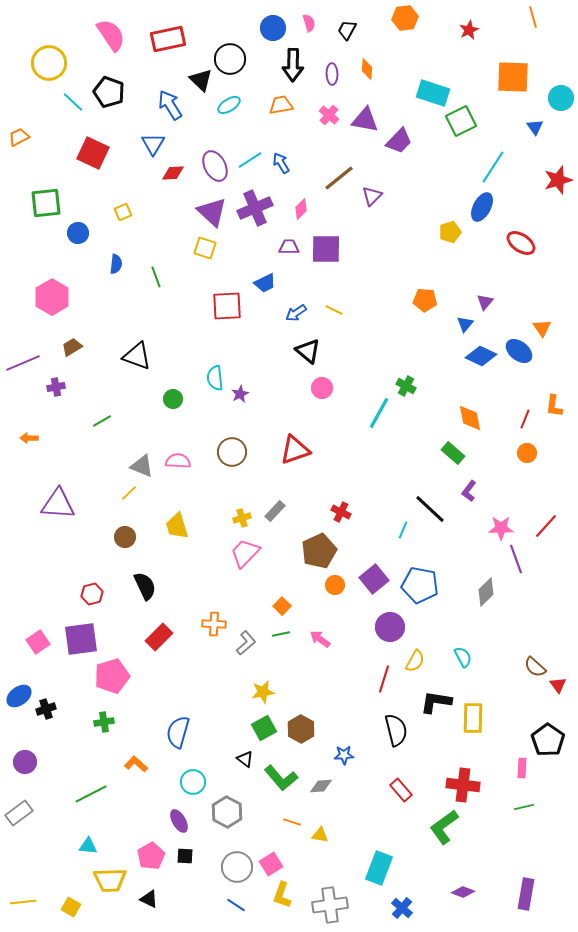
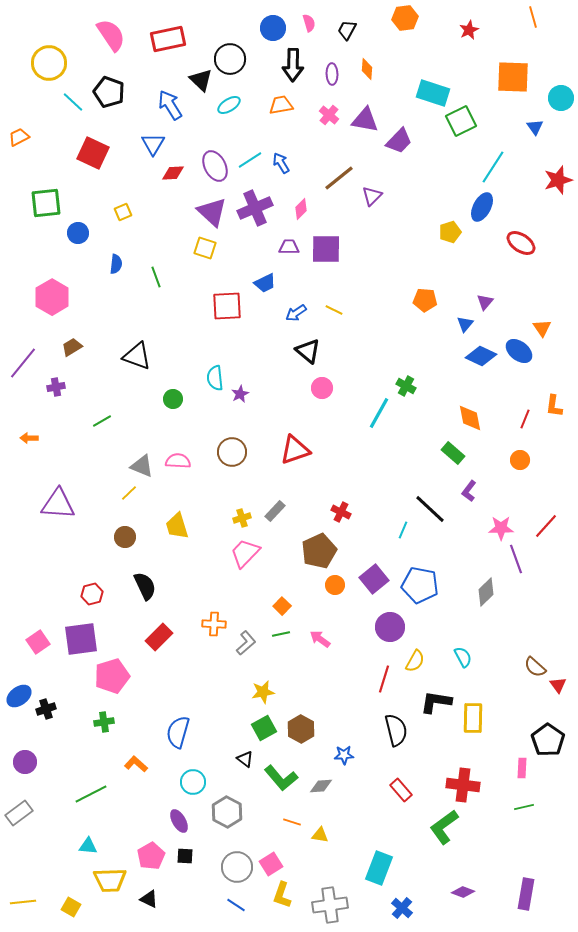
purple line at (23, 363): rotated 28 degrees counterclockwise
orange circle at (527, 453): moved 7 px left, 7 px down
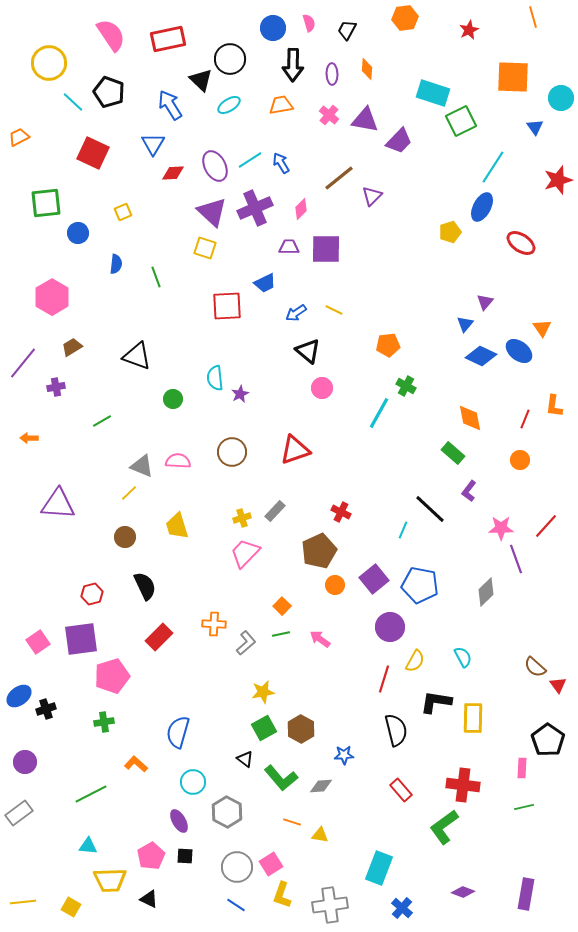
orange pentagon at (425, 300): moved 37 px left, 45 px down; rotated 10 degrees counterclockwise
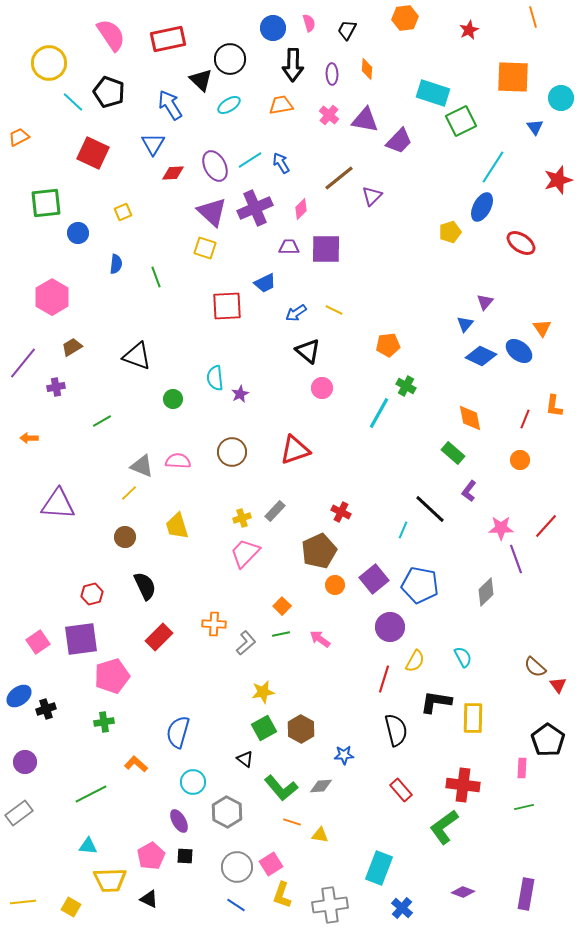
green L-shape at (281, 778): moved 10 px down
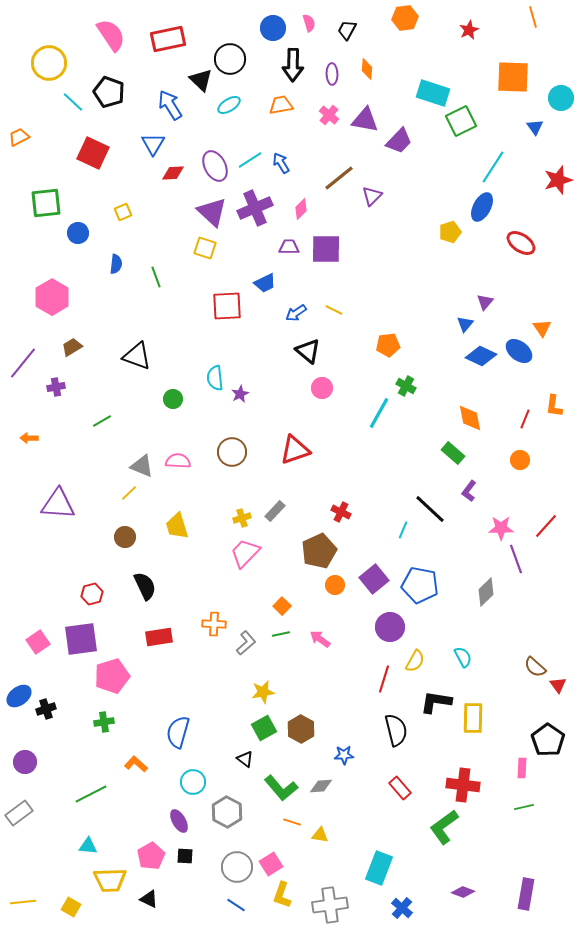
red rectangle at (159, 637): rotated 36 degrees clockwise
red rectangle at (401, 790): moved 1 px left, 2 px up
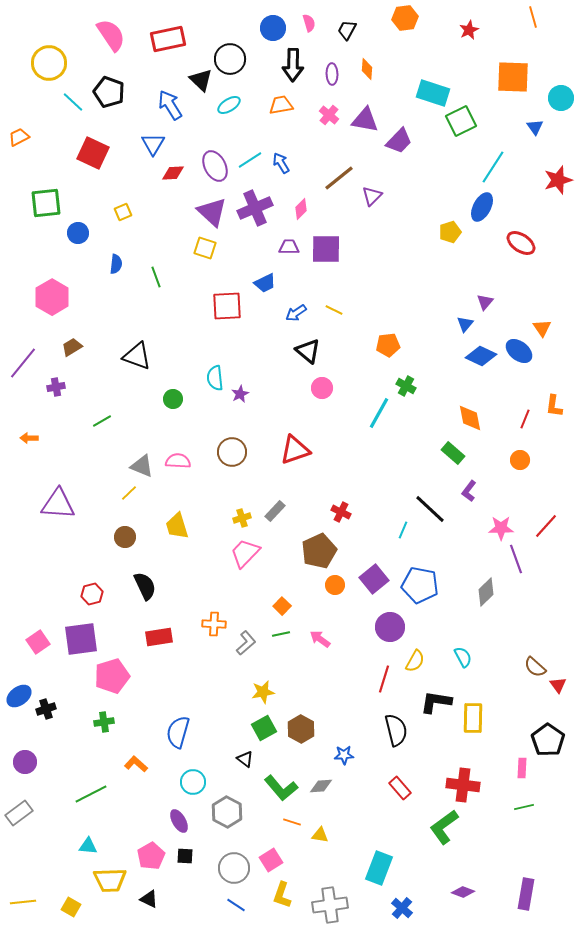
pink square at (271, 864): moved 4 px up
gray circle at (237, 867): moved 3 px left, 1 px down
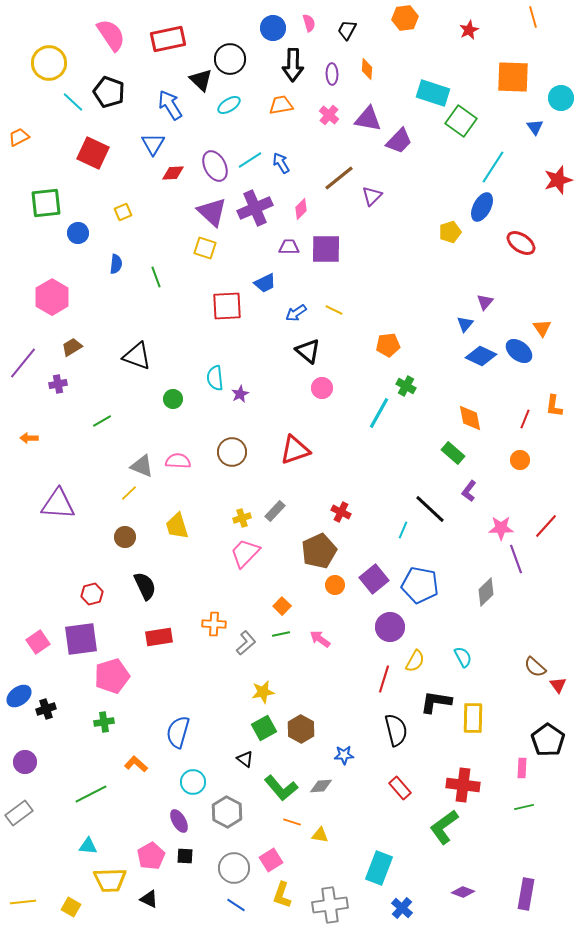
purple triangle at (365, 120): moved 3 px right, 1 px up
green square at (461, 121): rotated 28 degrees counterclockwise
purple cross at (56, 387): moved 2 px right, 3 px up
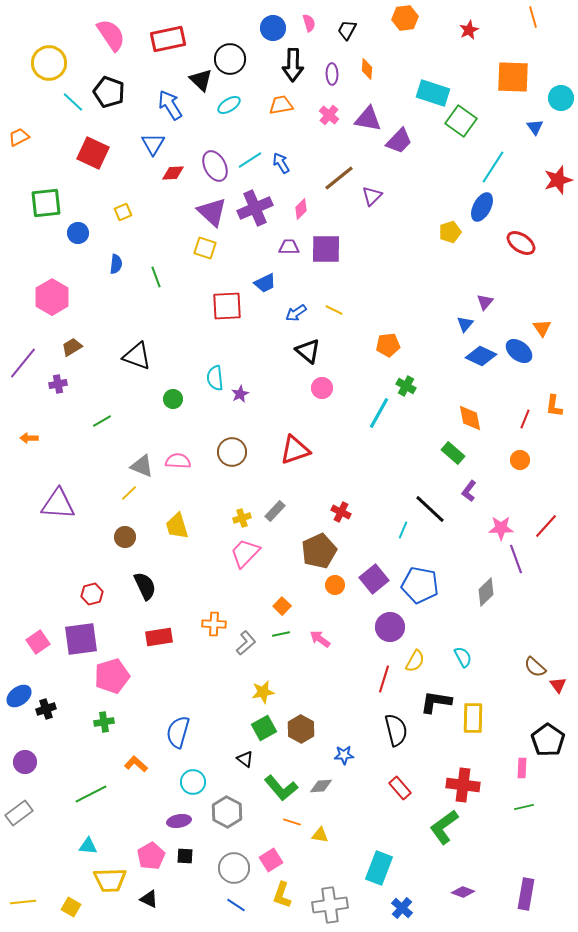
purple ellipse at (179, 821): rotated 70 degrees counterclockwise
